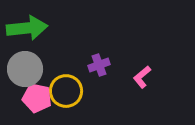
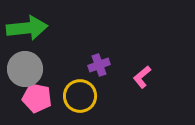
yellow circle: moved 14 px right, 5 px down
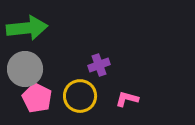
pink L-shape: moved 15 px left, 22 px down; rotated 55 degrees clockwise
pink pentagon: rotated 16 degrees clockwise
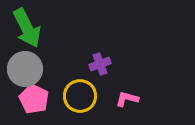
green arrow: rotated 69 degrees clockwise
purple cross: moved 1 px right, 1 px up
pink pentagon: moved 3 px left, 1 px down
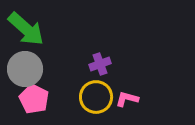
green arrow: moved 1 px left, 1 px down; rotated 21 degrees counterclockwise
yellow circle: moved 16 px right, 1 px down
